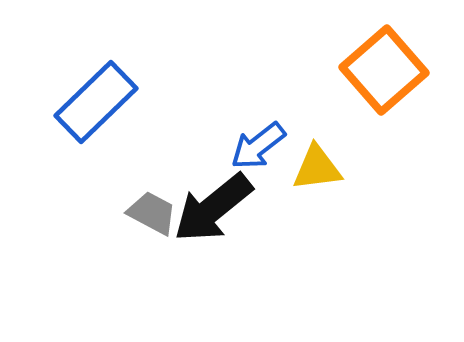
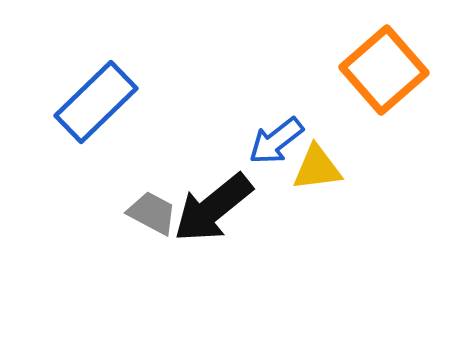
blue arrow: moved 18 px right, 5 px up
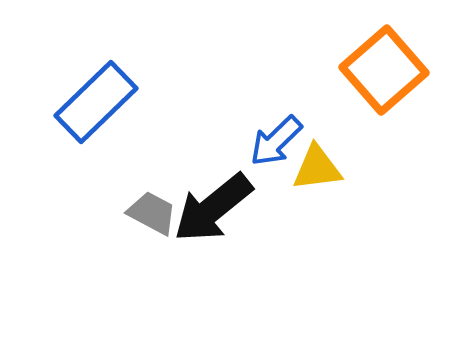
blue arrow: rotated 6 degrees counterclockwise
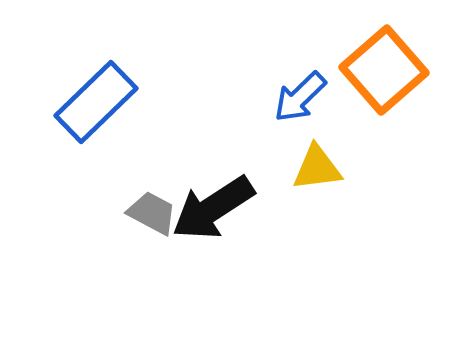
blue arrow: moved 24 px right, 44 px up
black arrow: rotated 6 degrees clockwise
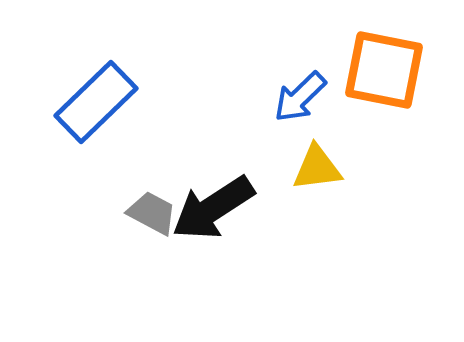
orange square: rotated 38 degrees counterclockwise
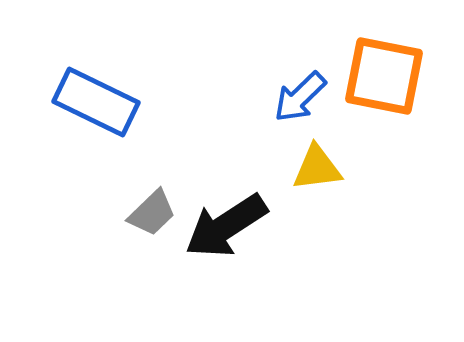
orange square: moved 6 px down
blue rectangle: rotated 70 degrees clockwise
black arrow: moved 13 px right, 18 px down
gray trapezoid: rotated 108 degrees clockwise
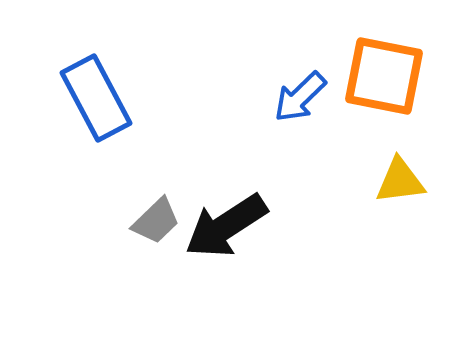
blue rectangle: moved 4 px up; rotated 36 degrees clockwise
yellow triangle: moved 83 px right, 13 px down
gray trapezoid: moved 4 px right, 8 px down
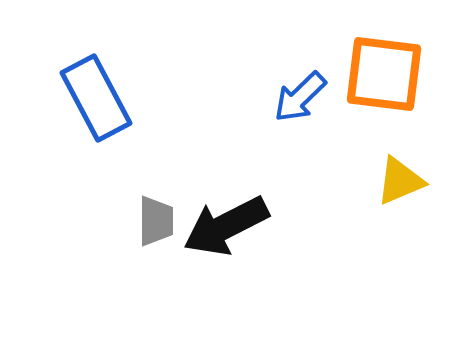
orange square: moved 2 px up; rotated 4 degrees counterclockwise
yellow triangle: rotated 16 degrees counterclockwise
gray trapezoid: rotated 46 degrees counterclockwise
black arrow: rotated 6 degrees clockwise
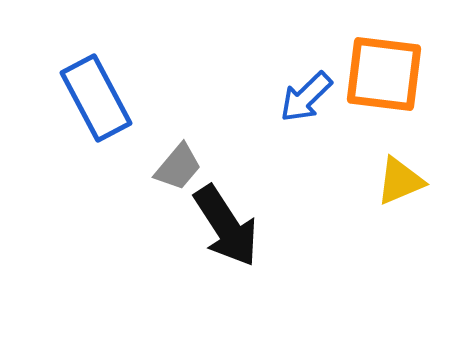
blue arrow: moved 6 px right
gray trapezoid: moved 22 px right, 54 px up; rotated 40 degrees clockwise
black arrow: rotated 96 degrees counterclockwise
